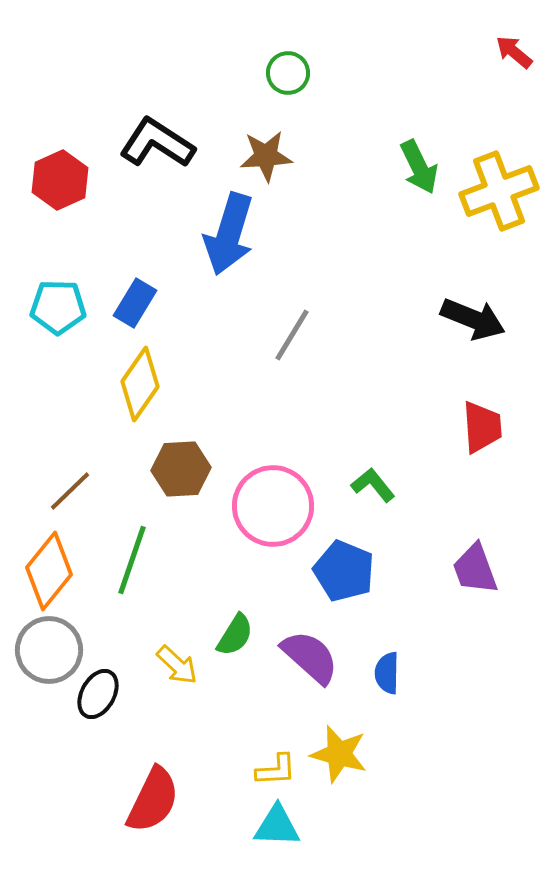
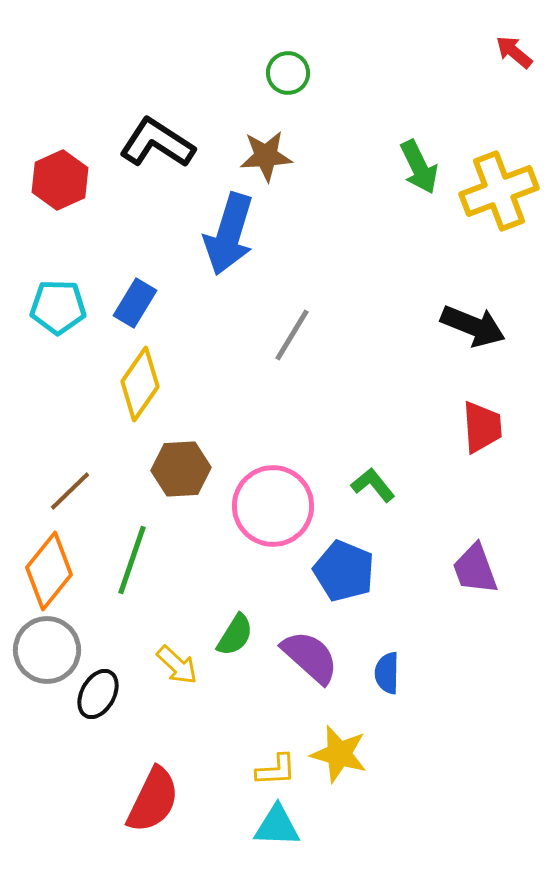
black arrow: moved 7 px down
gray circle: moved 2 px left
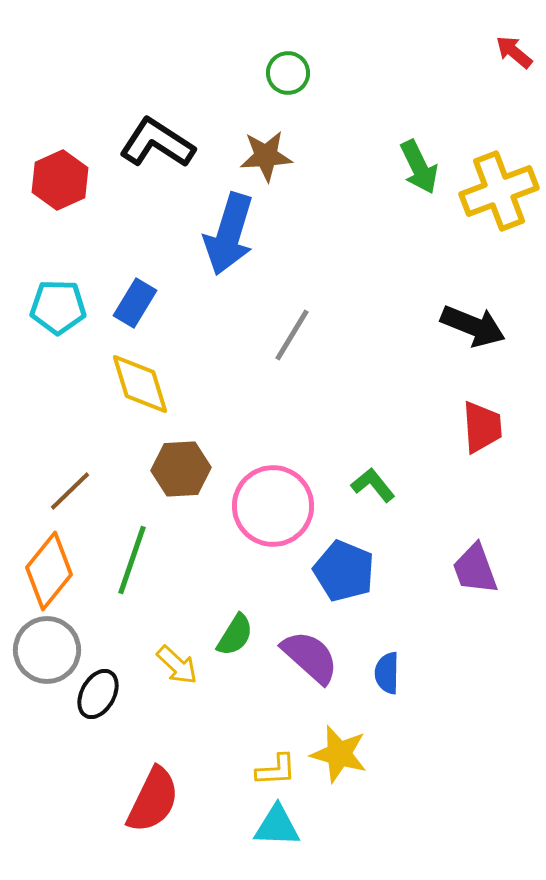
yellow diamond: rotated 52 degrees counterclockwise
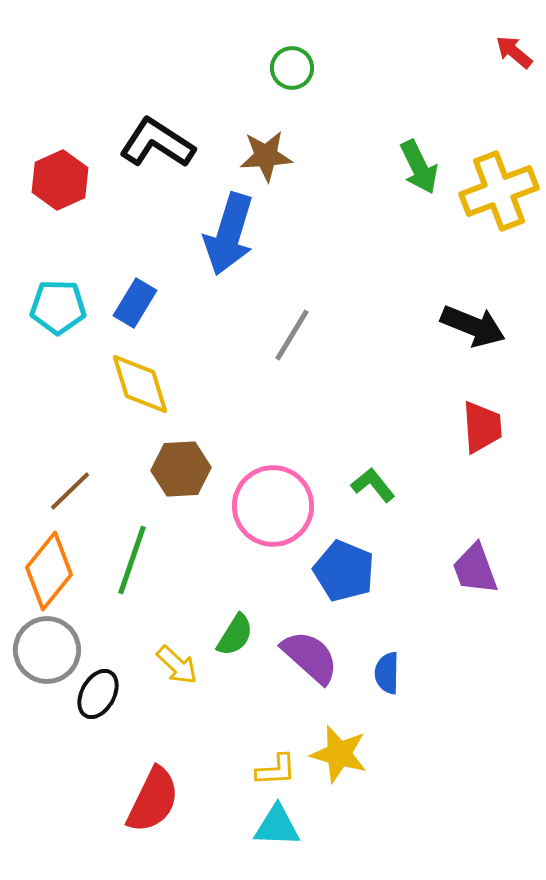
green circle: moved 4 px right, 5 px up
